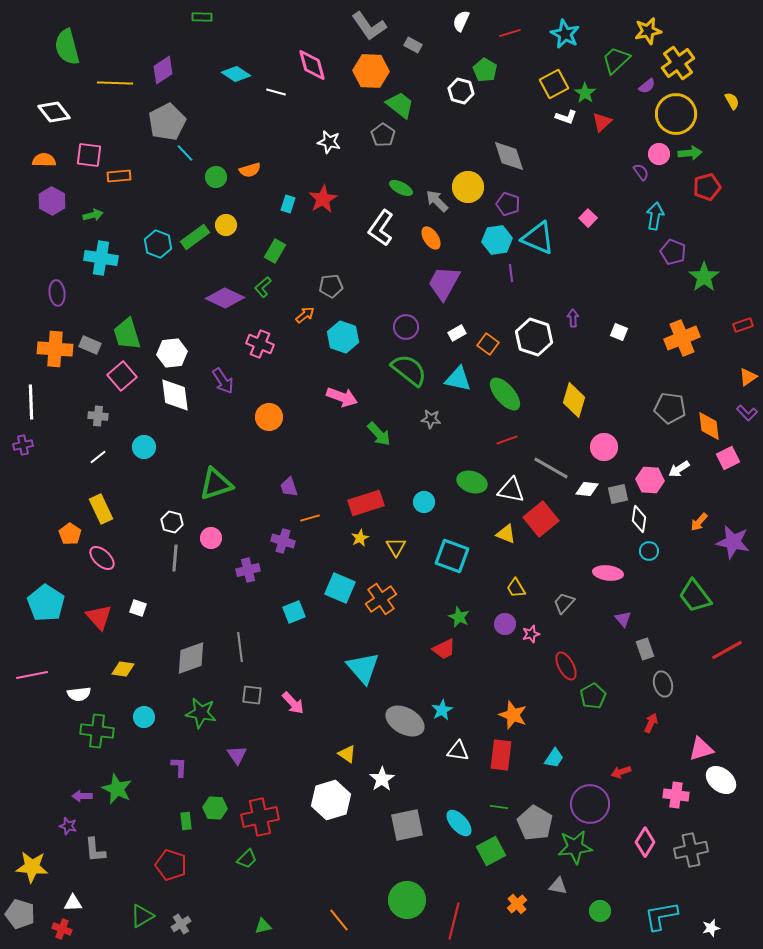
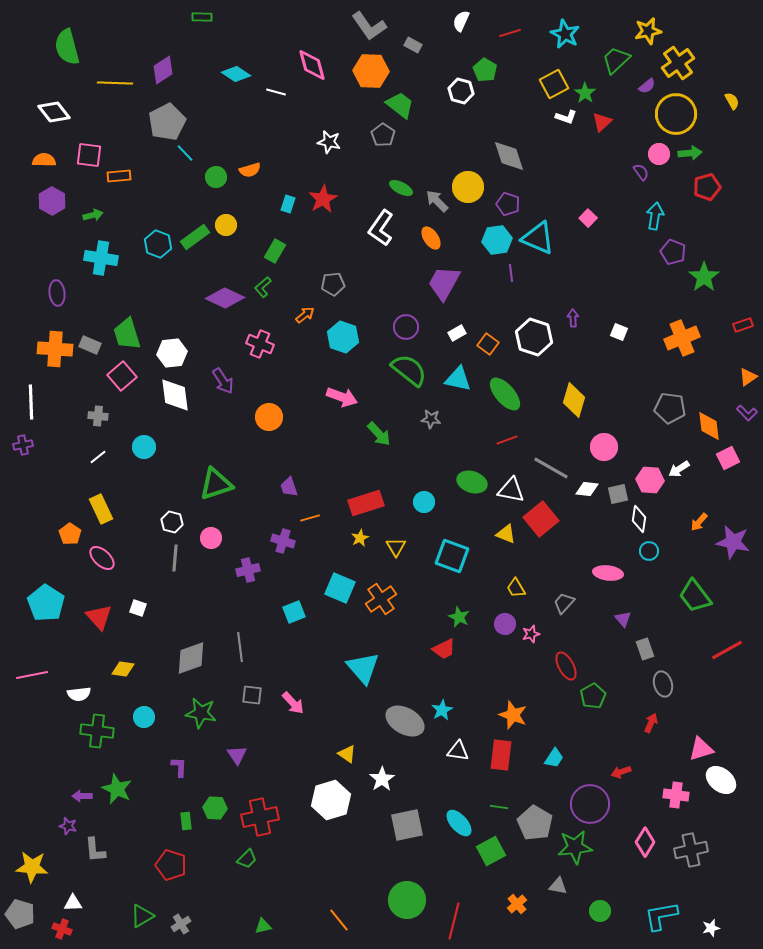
gray pentagon at (331, 286): moved 2 px right, 2 px up
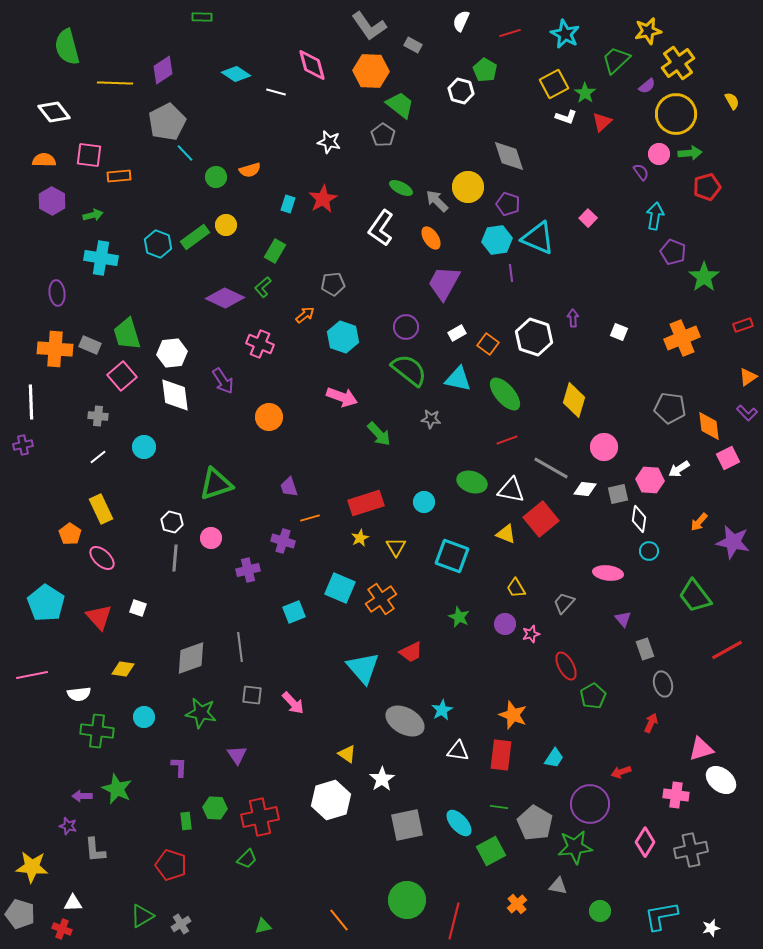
white diamond at (587, 489): moved 2 px left
red trapezoid at (444, 649): moved 33 px left, 3 px down
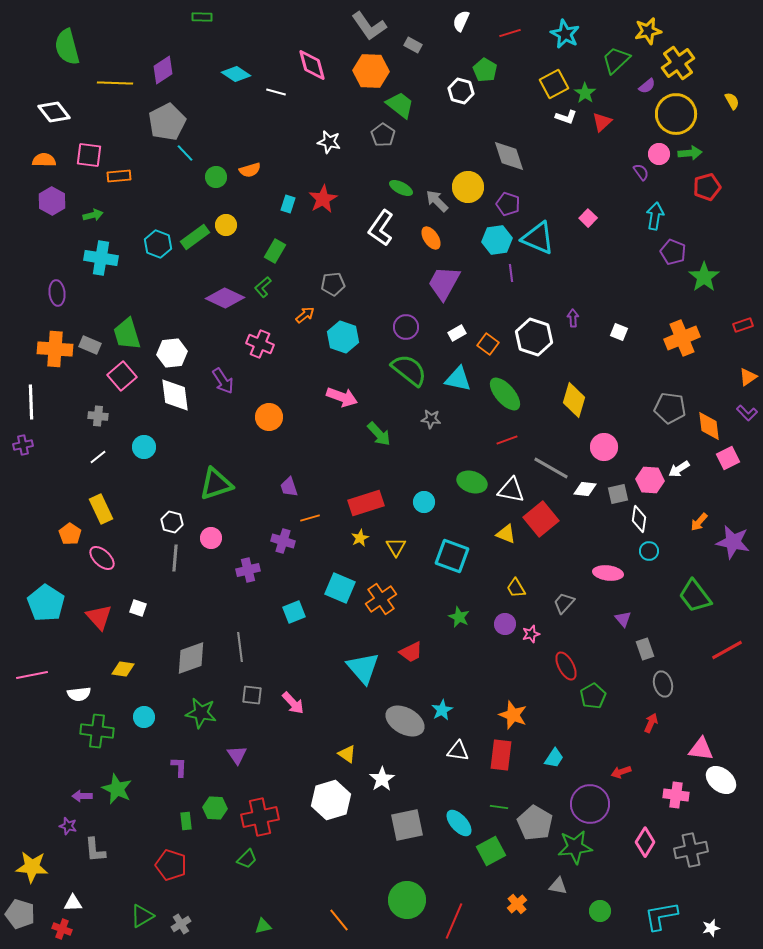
pink triangle at (701, 749): rotated 24 degrees clockwise
red line at (454, 921): rotated 9 degrees clockwise
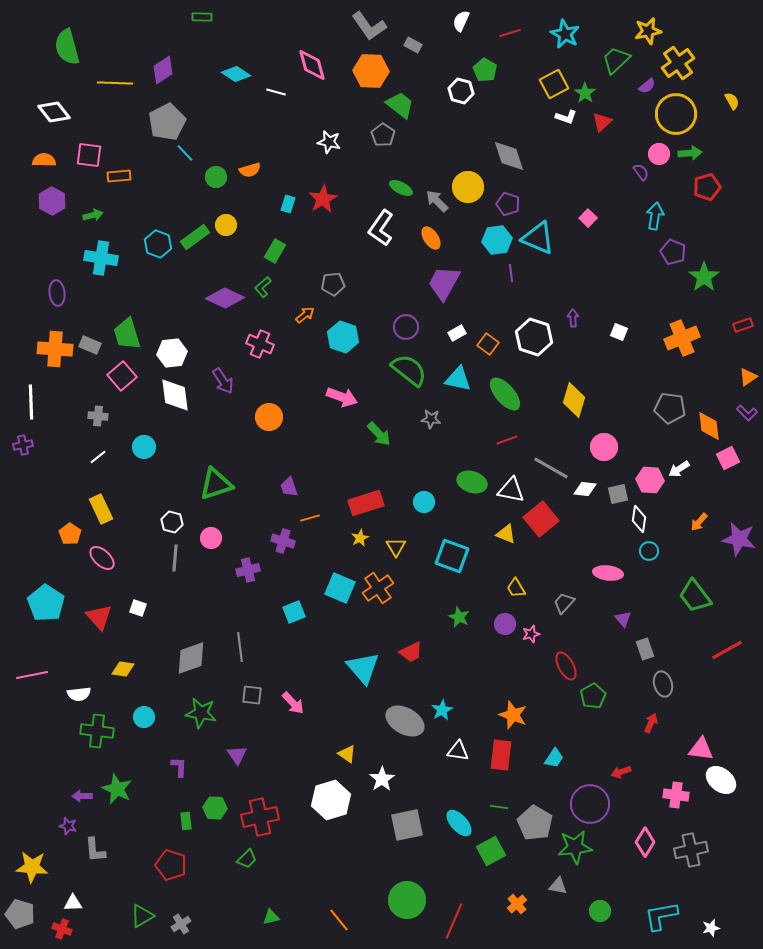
purple star at (733, 542): moved 6 px right, 3 px up
orange cross at (381, 599): moved 3 px left, 11 px up
green triangle at (263, 926): moved 8 px right, 9 px up
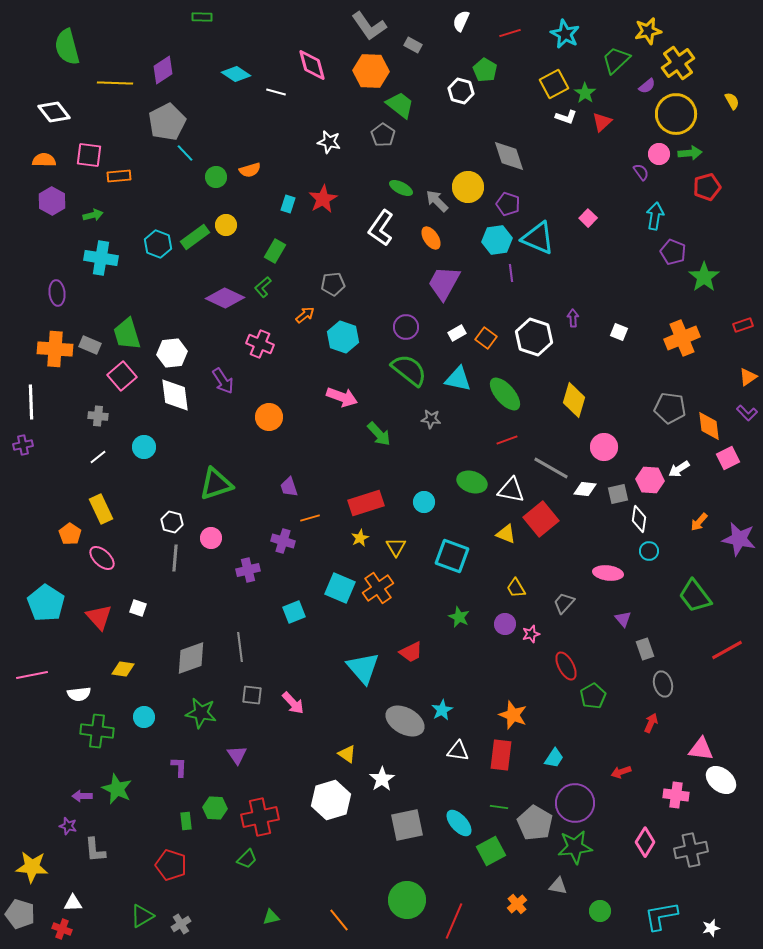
orange square at (488, 344): moved 2 px left, 6 px up
purple circle at (590, 804): moved 15 px left, 1 px up
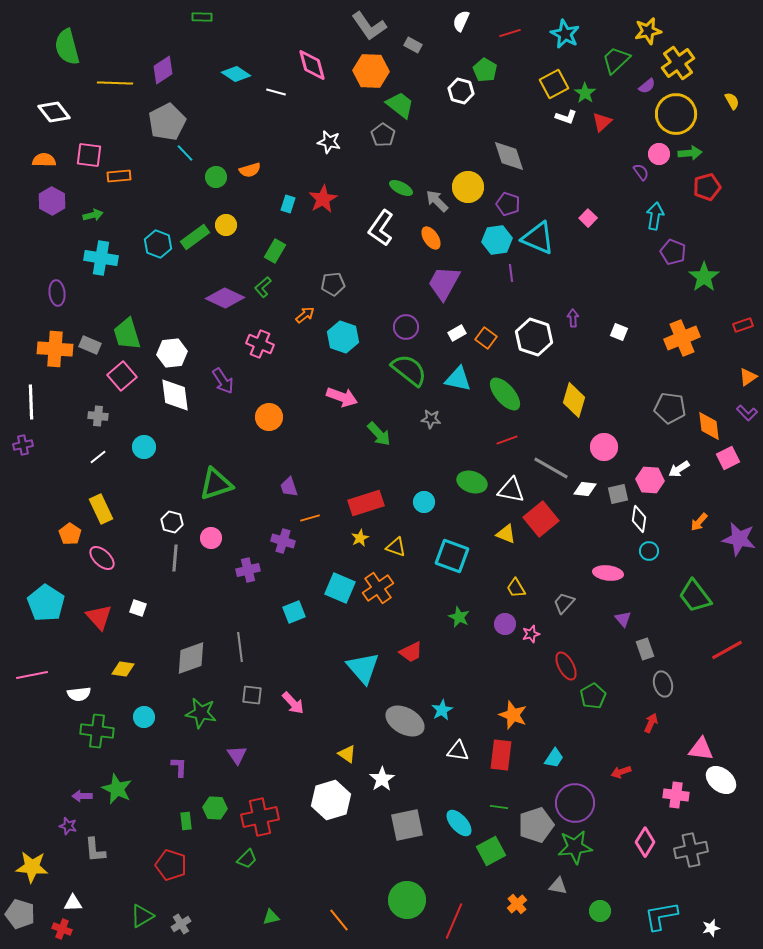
yellow triangle at (396, 547): rotated 40 degrees counterclockwise
gray pentagon at (535, 823): moved 1 px right, 2 px down; rotated 24 degrees clockwise
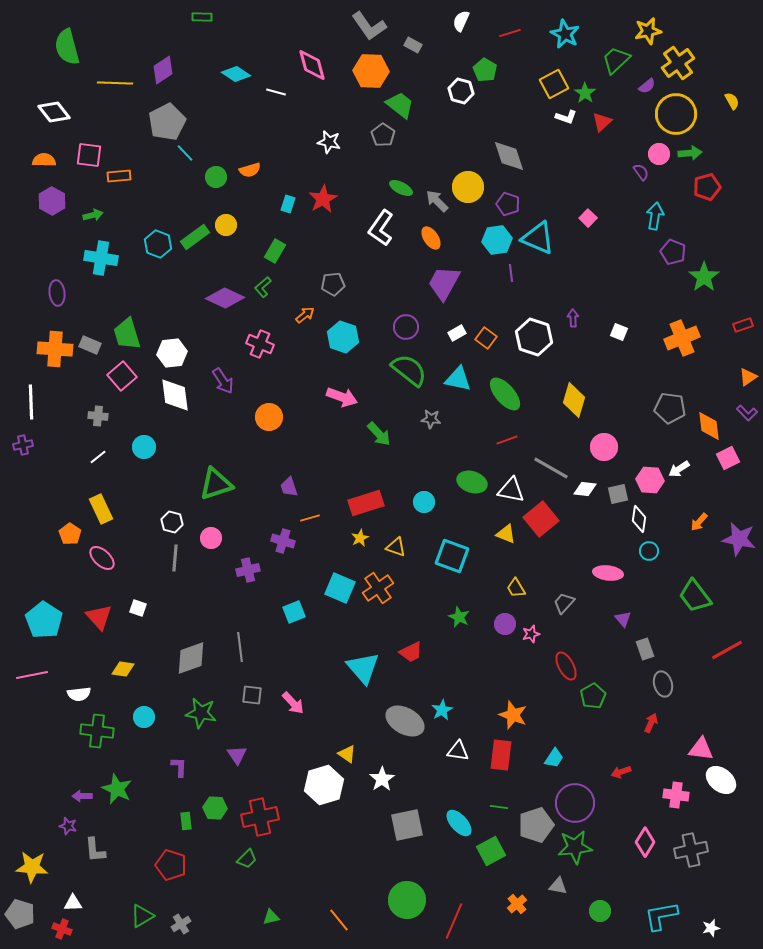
cyan pentagon at (46, 603): moved 2 px left, 17 px down
white hexagon at (331, 800): moved 7 px left, 15 px up
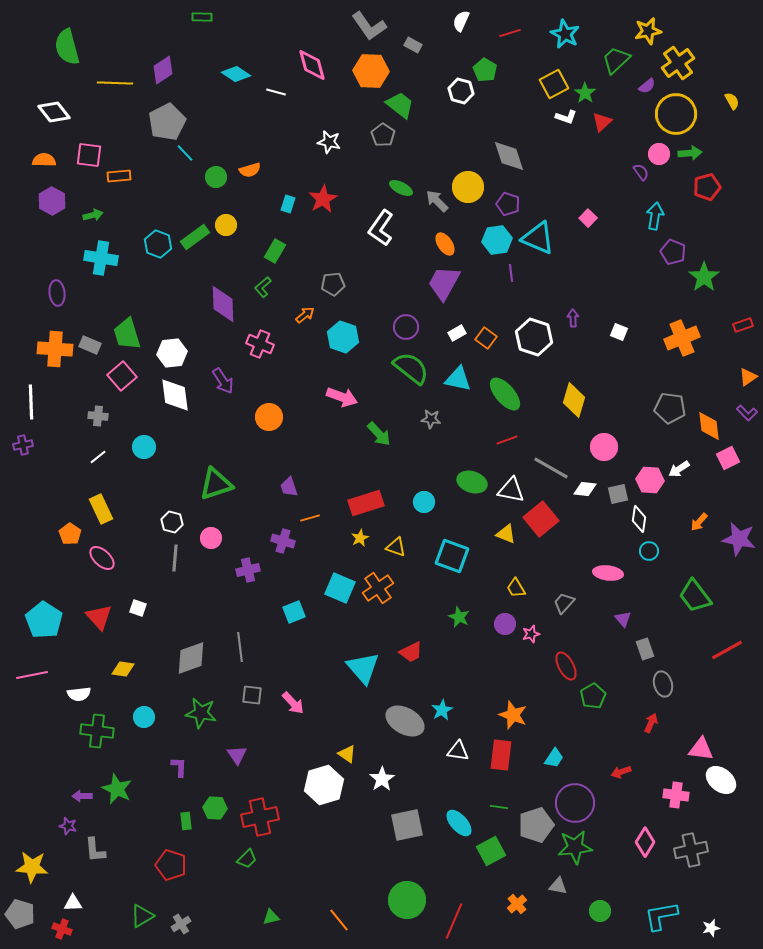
orange ellipse at (431, 238): moved 14 px right, 6 px down
purple diamond at (225, 298): moved 2 px left, 6 px down; rotated 63 degrees clockwise
green semicircle at (409, 370): moved 2 px right, 2 px up
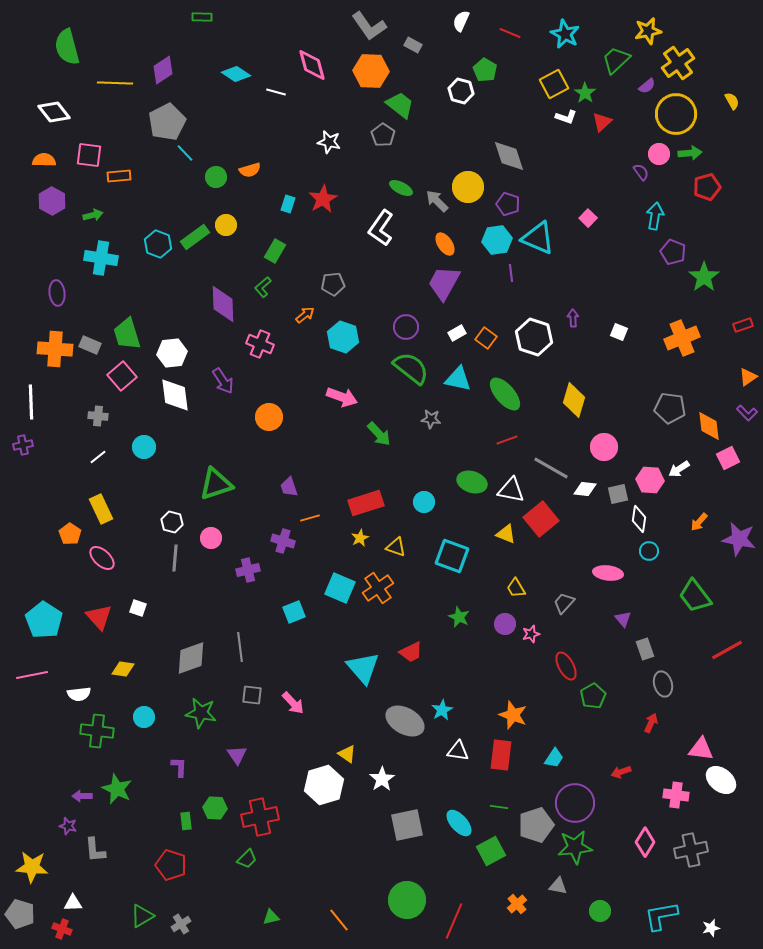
red line at (510, 33): rotated 40 degrees clockwise
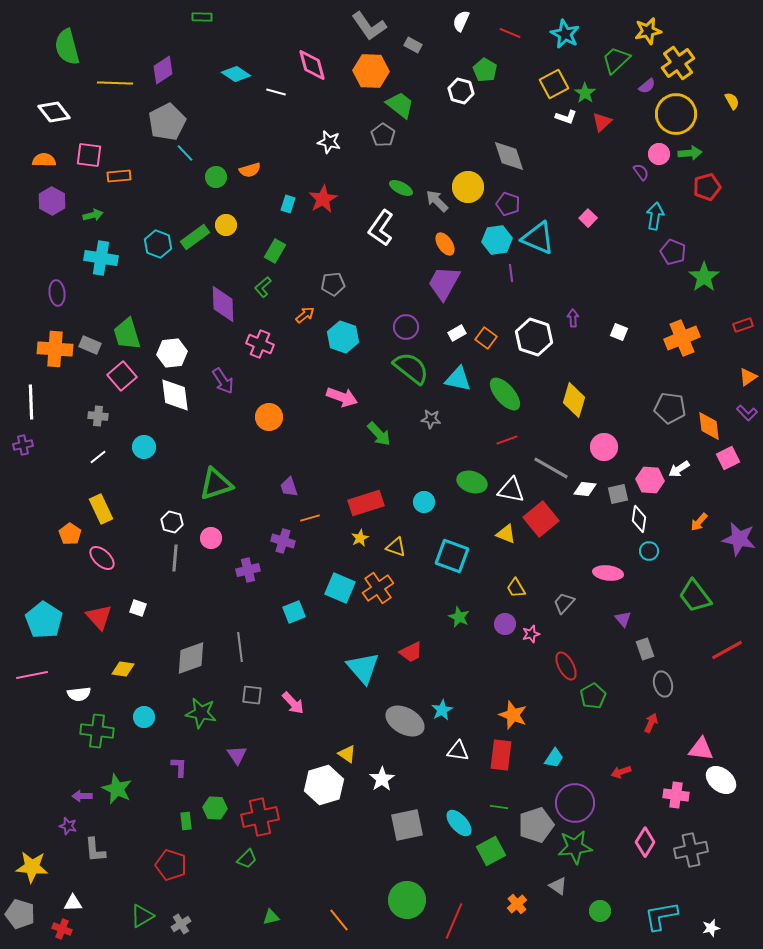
gray triangle at (558, 886): rotated 24 degrees clockwise
